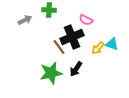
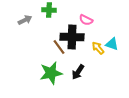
black cross: rotated 25 degrees clockwise
yellow arrow: rotated 96 degrees clockwise
black arrow: moved 2 px right, 3 px down
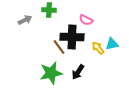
cyan triangle: rotated 32 degrees counterclockwise
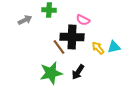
pink semicircle: moved 3 px left
cyan triangle: moved 2 px right, 3 px down
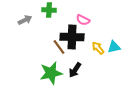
black arrow: moved 3 px left, 2 px up
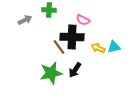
yellow arrow: rotated 24 degrees counterclockwise
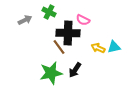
green cross: moved 2 px down; rotated 24 degrees clockwise
black cross: moved 4 px left, 4 px up
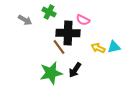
gray arrow: rotated 56 degrees clockwise
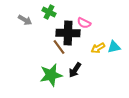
pink semicircle: moved 1 px right, 3 px down
yellow arrow: rotated 56 degrees counterclockwise
green star: moved 2 px down
